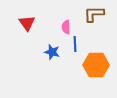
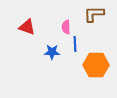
red triangle: moved 4 px down; rotated 36 degrees counterclockwise
blue star: rotated 14 degrees counterclockwise
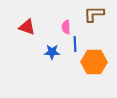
orange hexagon: moved 2 px left, 3 px up
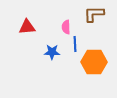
red triangle: rotated 24 degrees counterclockwise
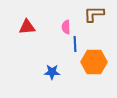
blue star: moved 20 px down
